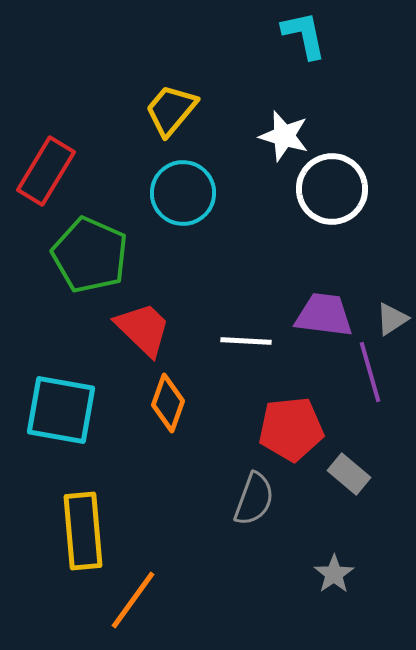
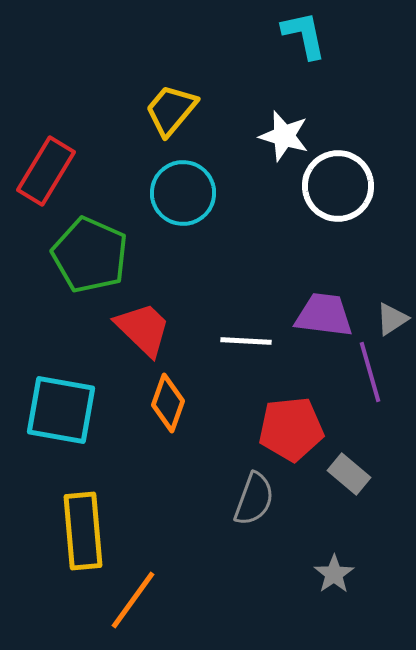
white circle: moved 6 px right, 3 px up
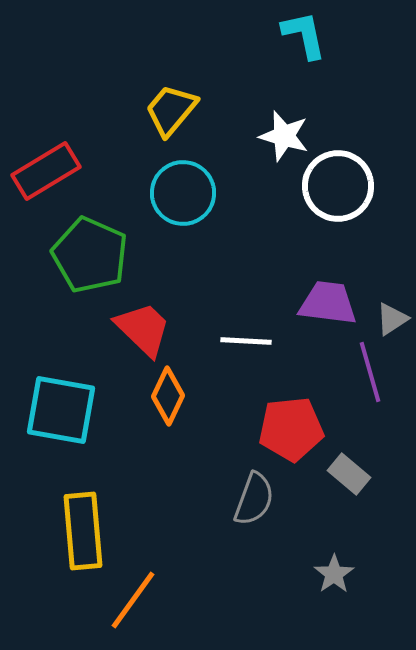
red rectangle: rotated 28 degrees clockwise
purple trapezoid: moved 4 px right, 12 px up
orange diamond: moved 7 px up; rotated 6 degrees clockwise
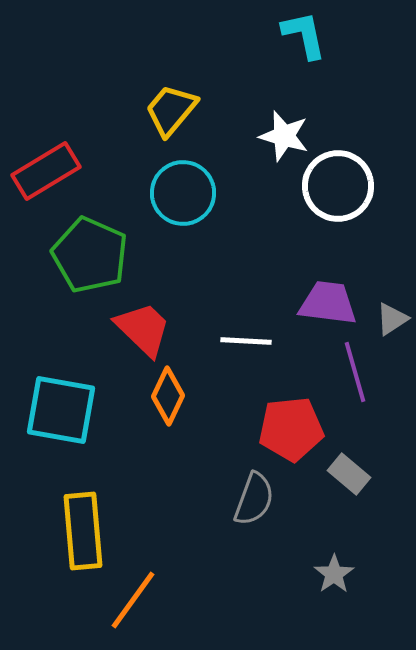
purple line: moved 15 px left
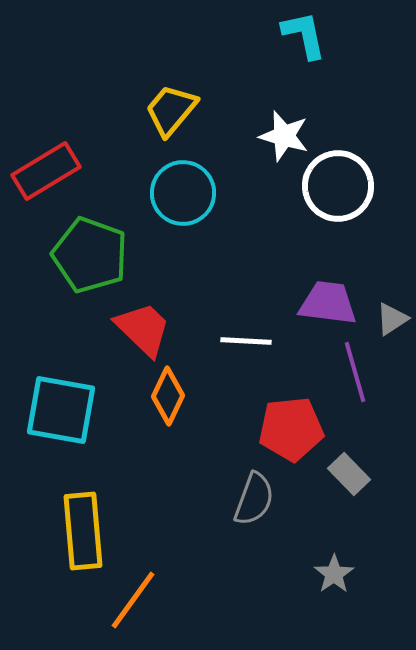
green pentagon: rotated 4 degrees counterclockwise
gray rectangle: rotated 6 degrees clockwise
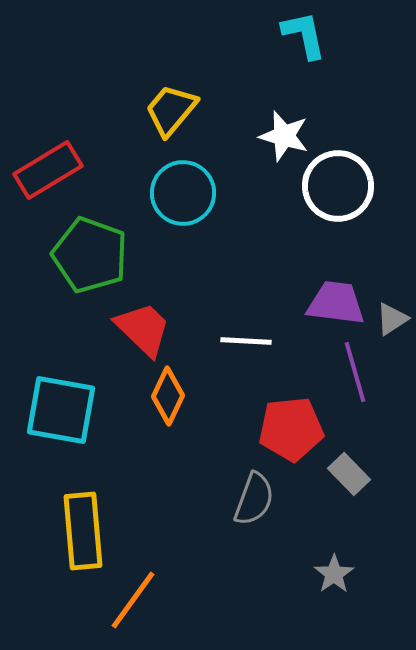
red rectangle: moved 2 px right, 1 px up
purple trapezoid: moved 8 px right
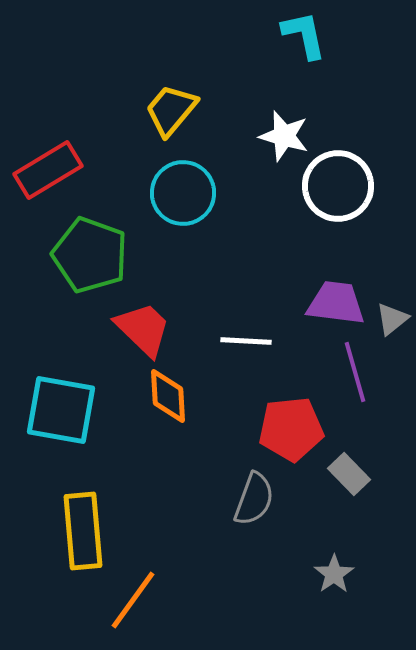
gray triangle: rotated 6 degrees counterclockwise
orange diamond: rotated 28 degrees counterclockwise
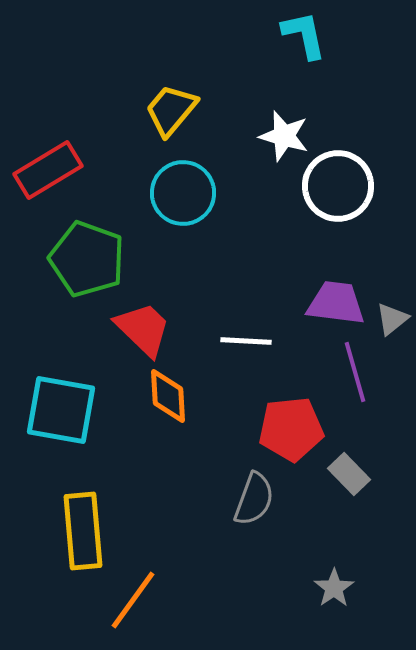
green pentagon: moved 3 px left, 4 px down
gray star: moved 14 px down
